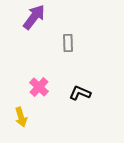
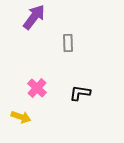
pink cross: moved 2 px left, 1 px down
black L-shape: rotated 15 degrees counterclockwise
yellow arrow: rotated 54 degrees counterclockwise
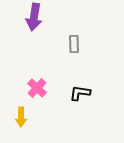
purple arrow: rotated 152 degrees clockwise
gray rectangle: moved 6 px right, 1 px down
yellow arrow: rotated 72 degrees clockwise
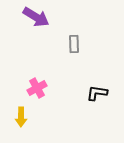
purple arrow: moved 2 px right; rotated 68 degrees counterclockwise
pink cross: rotated 18 degrees clockwise
black L-shape: moved 17 px right
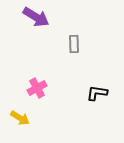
yellow arrow: moved 1 px left, 1 px down; rotated 60 degrees counterclockwise
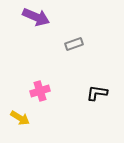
purple arrow: rotated 8 degrees counterclockwise
gray rectangle: rotated 72 degrees clockwise
pink cross: moved 3 px right, 3 px down; rotated 12 degrees clockwise
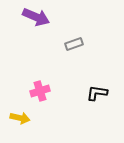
yellow arrow: rotated 18 degrees counterclockwise
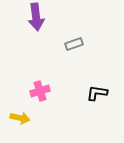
purple arrow: rotated 60 degrees clockwise
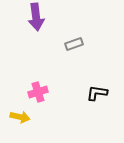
pink cross: moved 2 px left, 1 px down
yellow arrow: moved 1 px up
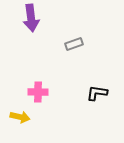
purple arrow: moved 5 px left, 1 px down
pink cross: rotated 18 degrees clockwise
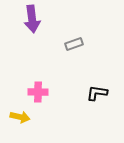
purple arrow: moved 1 px right, 1 px down
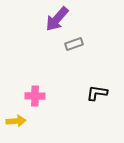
purple arrow: moved 25 px right; rotated 48 degrees clockwise
pink cross: moved 3 px left, 4 px down
yellow arrow: moved 4 px left, 4 px down; rotated 18 degrees counterclockwise
